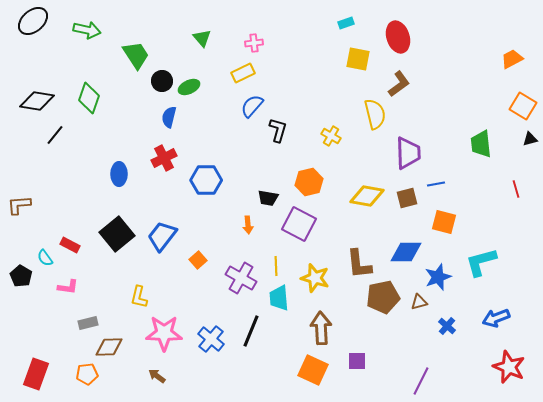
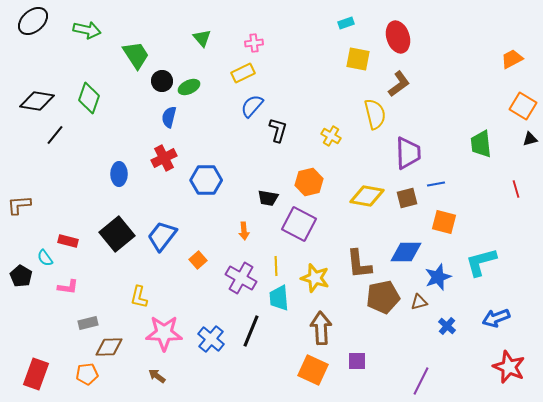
orange arrow at (248, 225): moved 4 px left, 6 px down
red rectangle at (70, 245): moved 2 px left, 4 px up; rotated 12 degrees counterclockwise
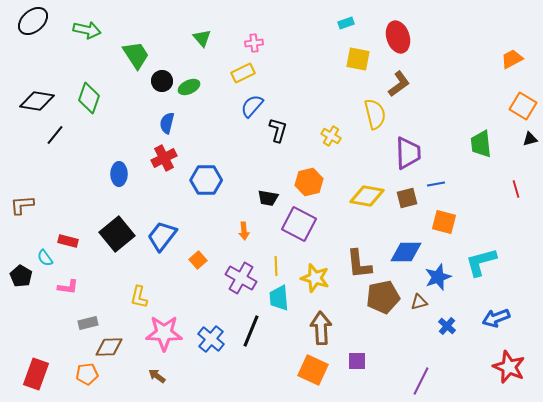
blue semicircle at (169, 117): moved 2 px left, 6 px down
brown L-shape at (19, 205): moved 3 px right
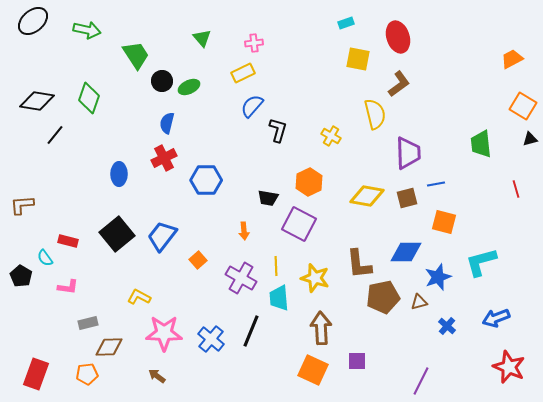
orange hexagon at (309, 182): rotated 12 degrees counterclockwise
yellow L-shape at (139, 297): rotated 105 degrees clockwise
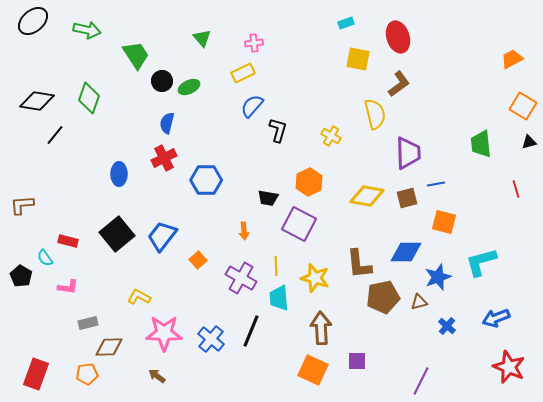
black triangle at (530, 139): moved 1 px left, 3 px down
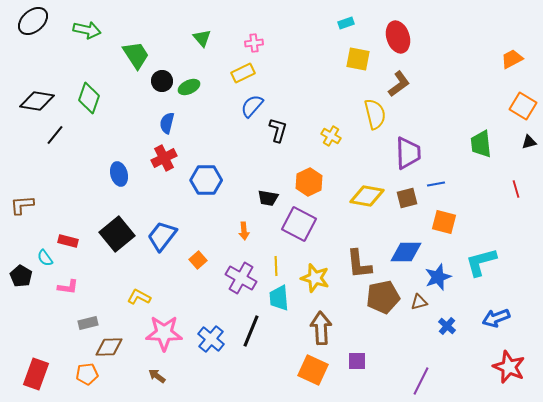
blue ellipse at (119, 174): rotated 15 degrees counterclockwise
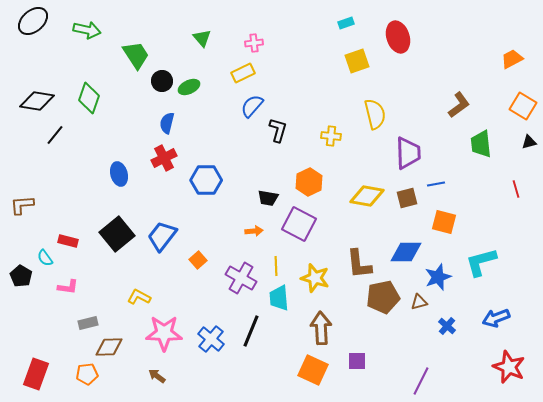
yellow square at (358, 59): moved 1 px left, 2 px down; rotated 30 degrees counterclockwise
brown L-shape at (399, 84): moved 60 px right, 21 px down
yellow cross at (331, 136): rotated 24 degrees counterclockwise
orange arrow at (244, 231): moved 10 px right; rotated 90 degrees counterclockwise
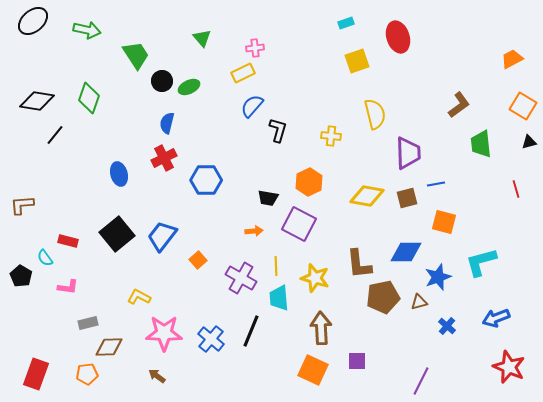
pink cross at (254, 43): moved 1 px right, 5 px down
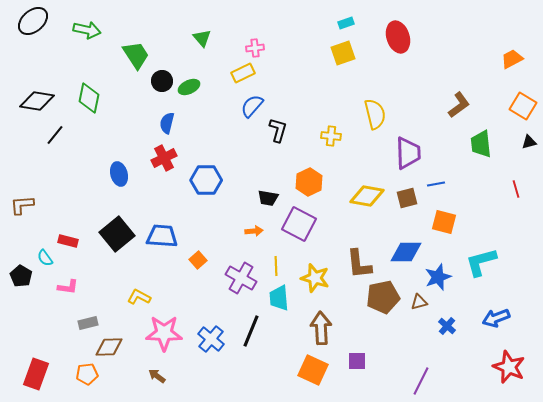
yellow square at (357, 61): moved 14 px left, 8 px up
green diamond at (89, 98): rotated 8 degrees counterclockwise
blue trapezoid at (162, 236): rotated 56 degrees clockwise
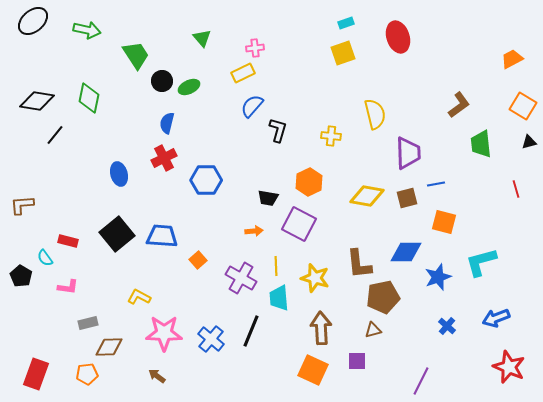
brown triangle at (419, 302): moved 46 px left, 28 px down
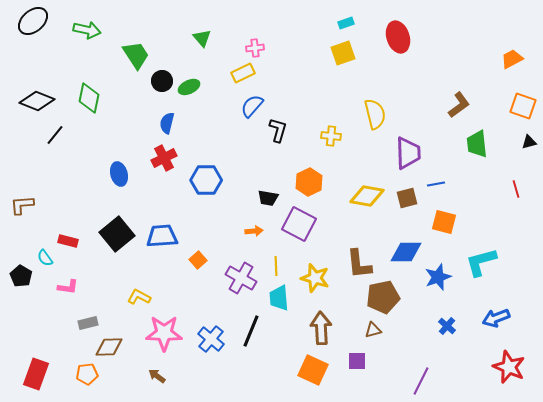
black diamond at (37, 101): rotated 12 degrees clockwise
orange square at (523, 106): rotated 12 degrees counterclockwise
green trapezoid at (481, 144): moved 4 px left
blue trapezoid at (162, 236): rotated 8 degrees counterclockwise
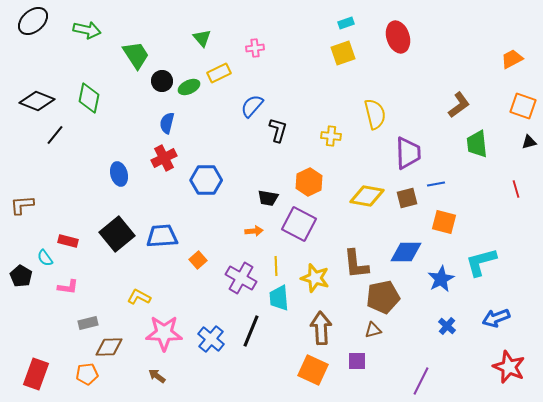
yellow rectangle at (243, 73): moved 24 px left
brown L-shape at (359, 264): moved 3 px left
blue star at (438, 277): moved 3 px right, 2 px down; rotated 8 degrees counterclockwise
